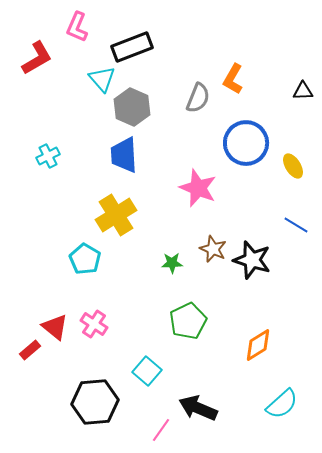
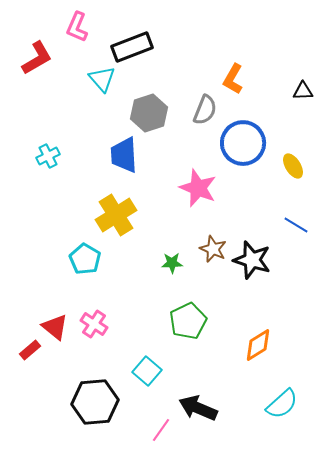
gray semicircle: moved 7 px right, 12 px down
gray hexagon: moved 17 px right, 6 px down; rotated 18 degrees clockwise
blue circle: moved 3 px left
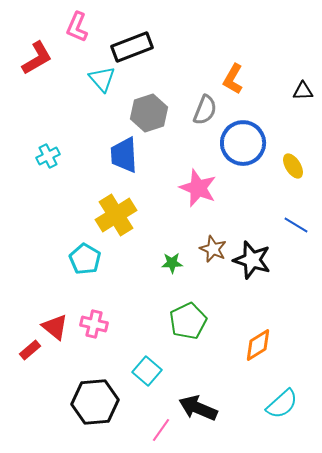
pink cross: rotated 20 degrees counterclockwise
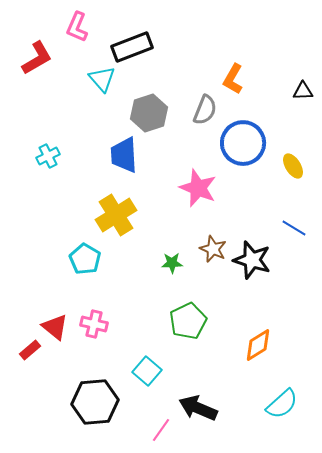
blue line: moved 2 px left, 3 px down
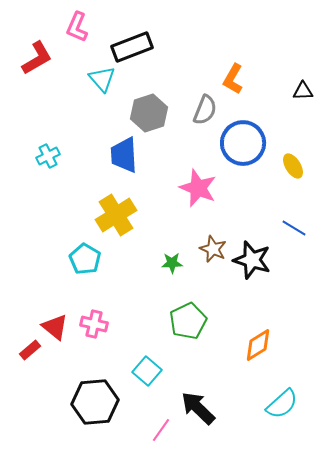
black arrow: rotated 21 degrees clockwise
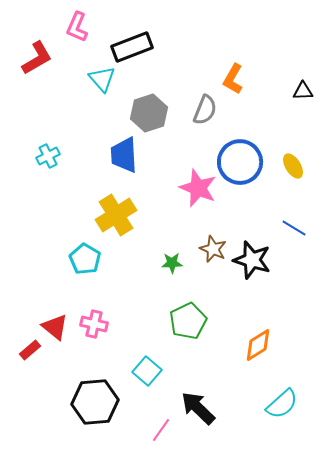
blue circle: moved 3 px left, 19 px down
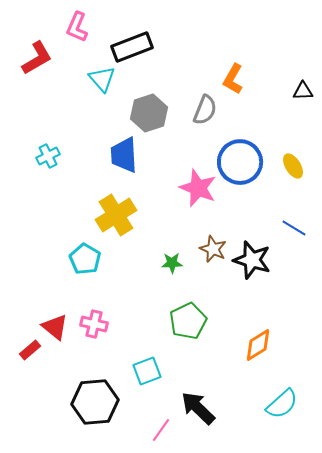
cyan square: rotated 28 degrees clockwise
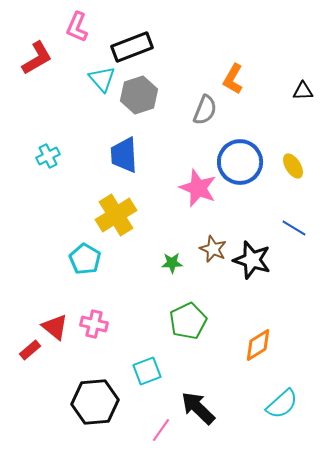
gray hexagon: moved 10 px left, 18 px up
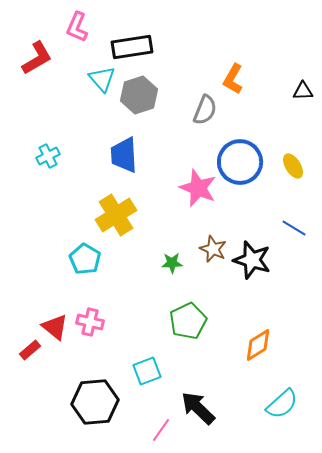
black rectangle: rotated 12 degrees clockwise
pink cross: moved 4 px left, 2 px up
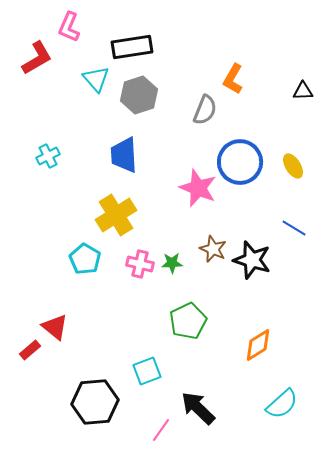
pink L-shape: moved 8 px left
cyan triangle: moved 6 px left
pink cross: moved 50 px right, 58 px up
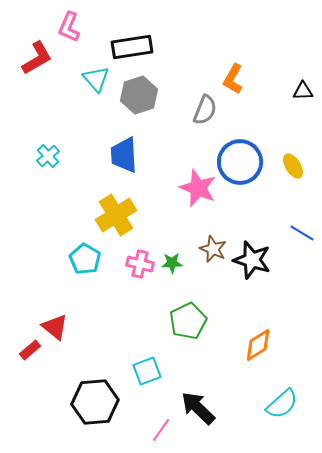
cyan cross: rotated 15 degrees counterclockwise
blue line: moved 8 px right, 5 px down
